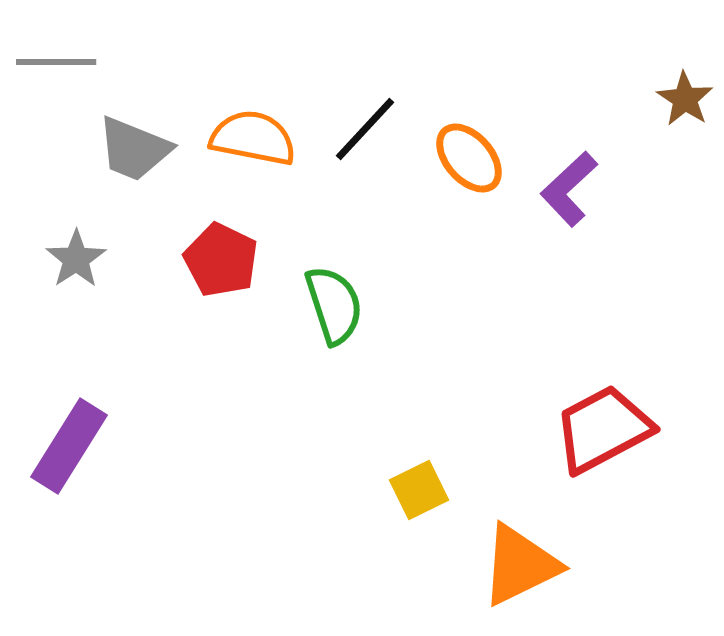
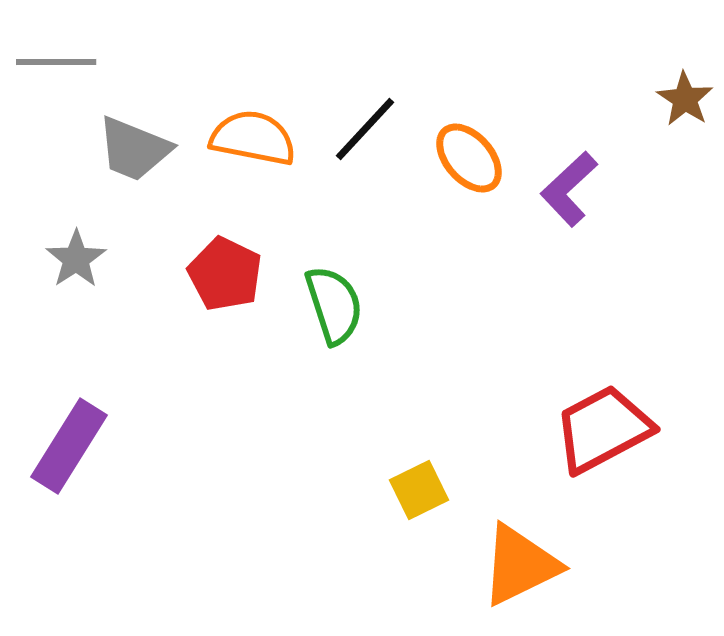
red pentagon: moved 4 px right, 14 px down
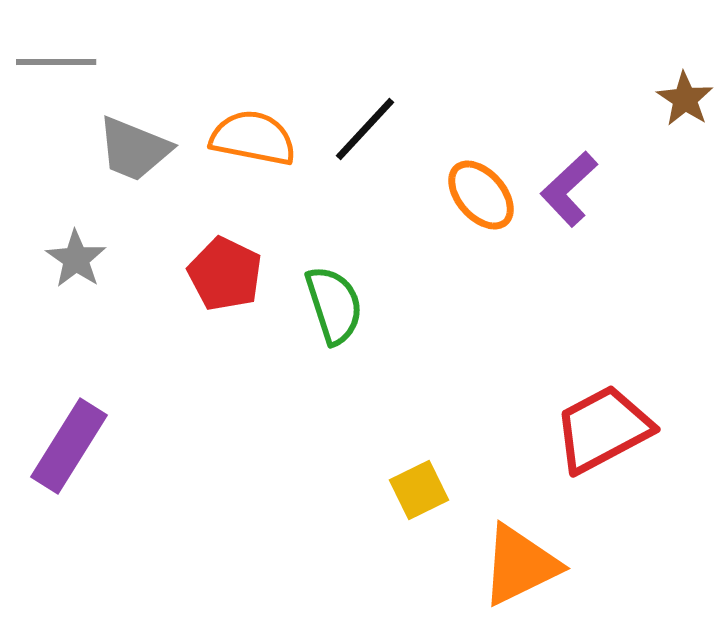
orange ellipse: moved 12 px right, 37 px down
gray star: rotated 4 degrees counterclockwise
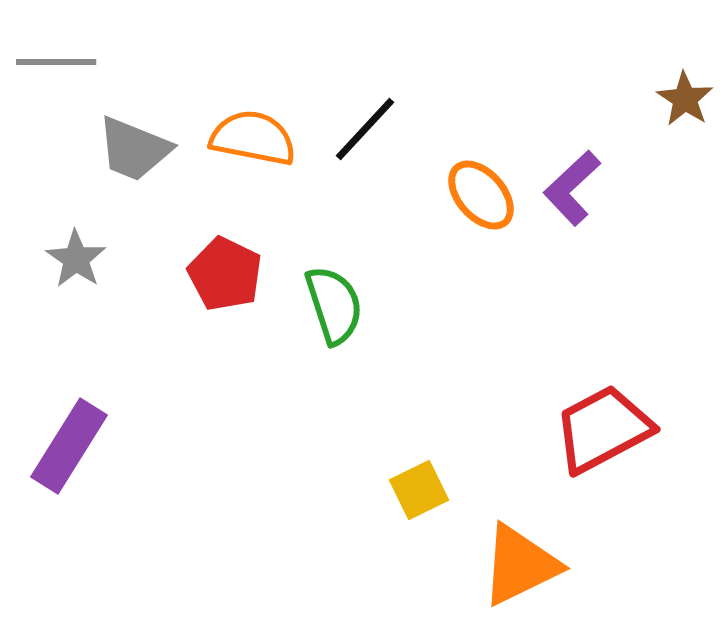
purple L-shape: moved 3 px right, 1 px up
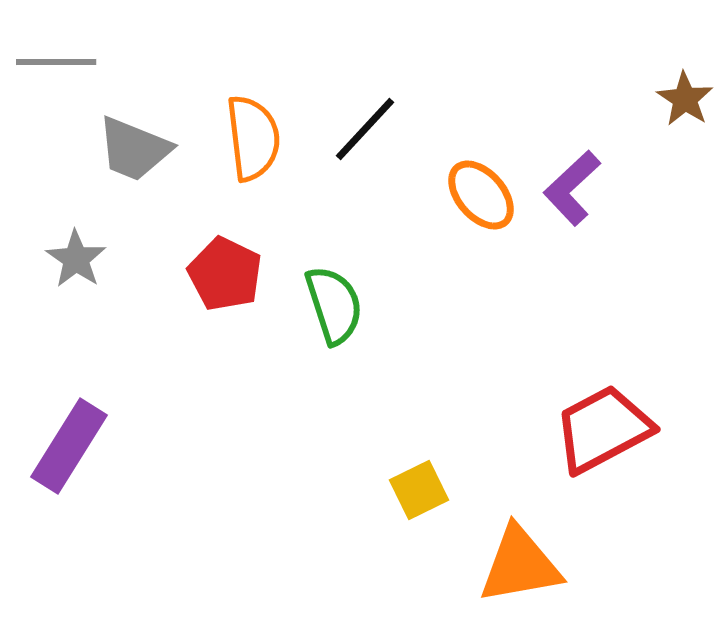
orange semicircle: rotated 72 degrees clockwise
orange triangle: rotated 16 degrees clockwise
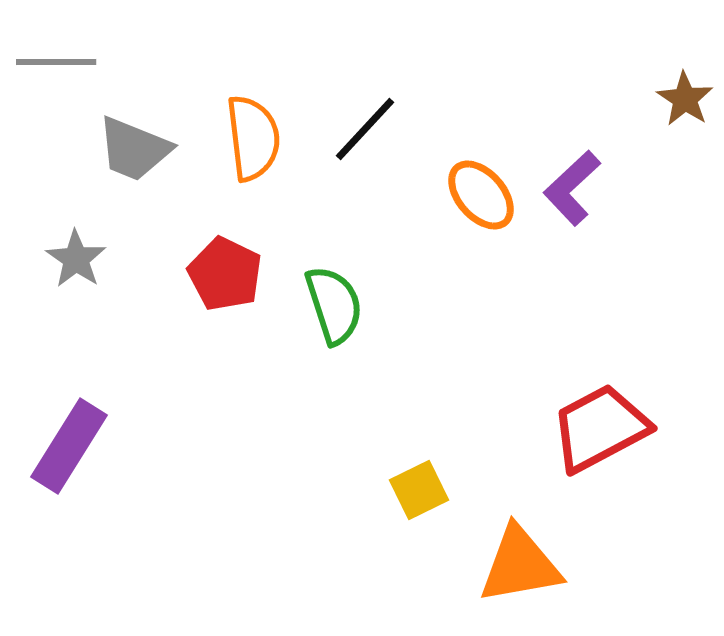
red trapezoid: moved 3 px left, 1 px up
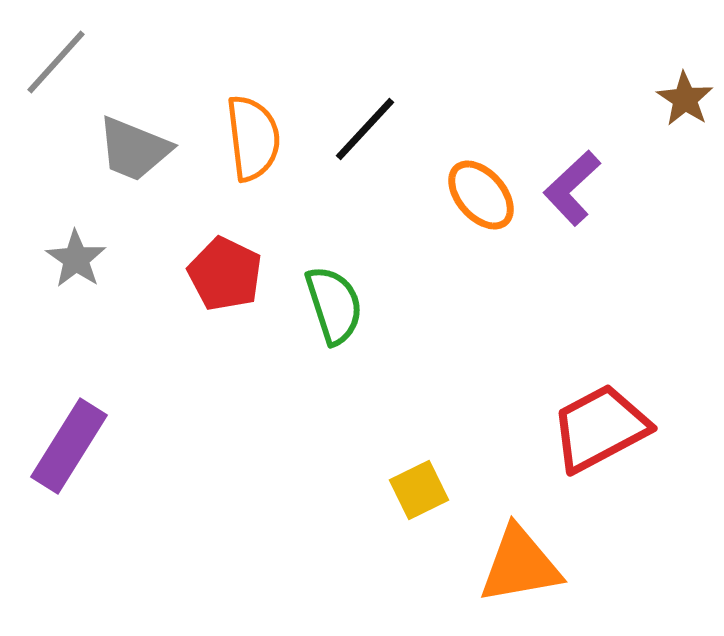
gray line: rotated 48 degrees counterclockwise
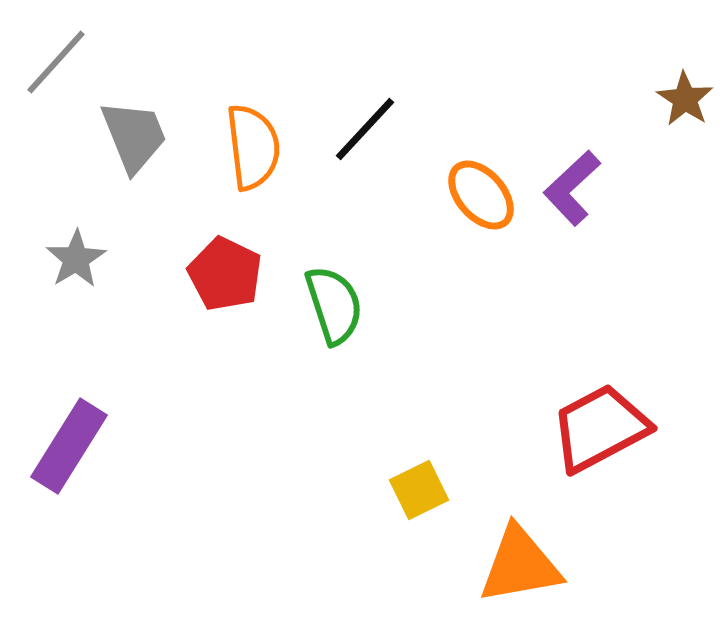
orange semicircle: moved 9 px down
gray trapezoid: moved 13 px up; rotated 134 degrees counterclockwise
gray star: rotated 6 degrees clockwise
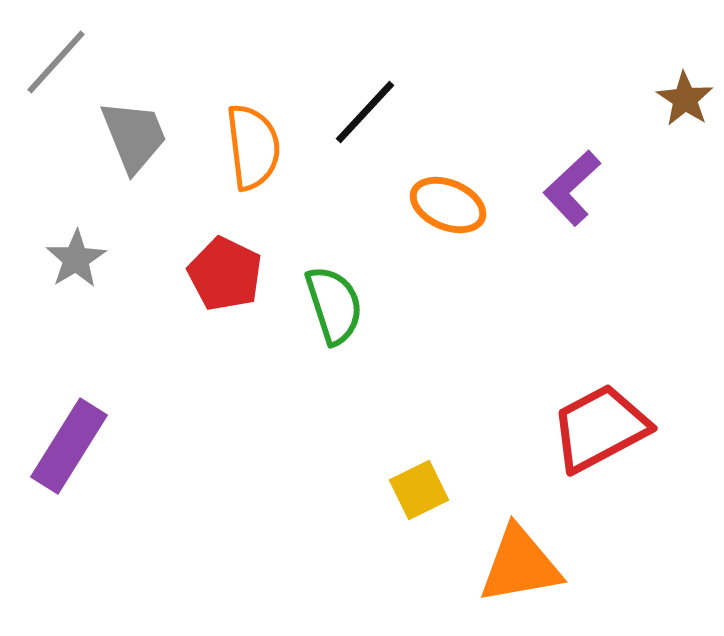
black line: moved 17 px up
orange ellipse: moved 33 px left, 10 px down; rotated 26 degrees counterclockwise
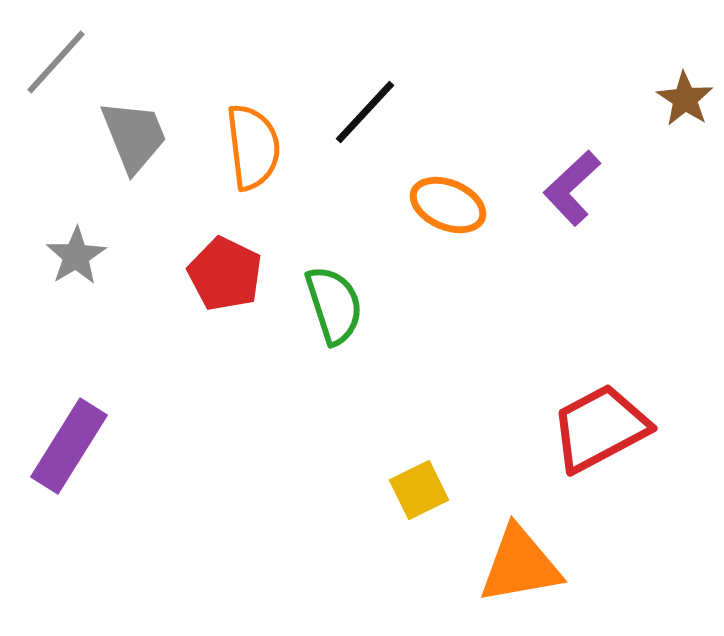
gray star: moved 3 px up
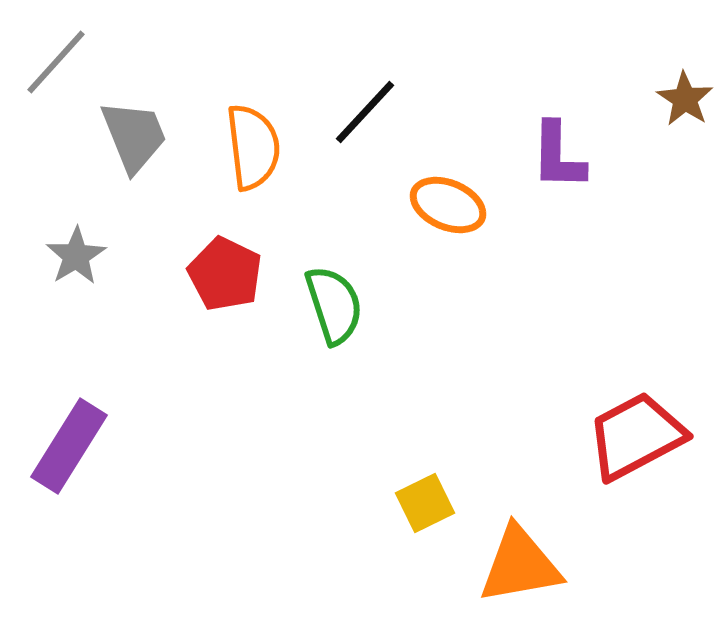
purple L-shape: moved 14 px left, 32 px up; rotated 46 degrees counterclockwise
red trapezoid: moved 36 px right, 8 px down
yellow square: moved 6 px right, 13 px down
